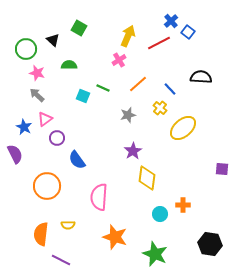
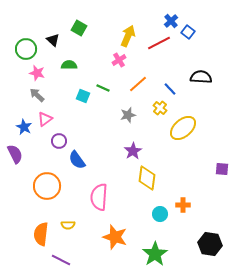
purple circle: moved 2 px right, 3 px down
green star: rotated 15 degrees clockwise
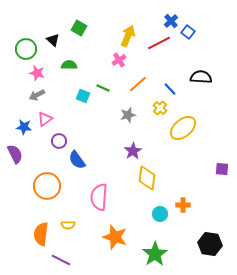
gray arrow: rotated 70 degrees counterclockwise
blue star: rotated 21 degrees counterclockwise
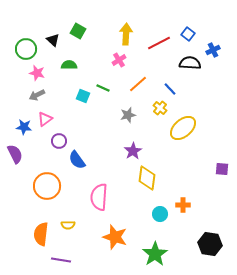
blue cross: moved 42 px right, 29 px down; rotated 16 degrees clockwise
green square: moved 1 px left, 3 px down
blue square: moved 2 px down
yellow arrow: moved 2 px left, 2 px up; rotated 20 degrees counterclockwise
black semicircle: moved 11 px left, 14 px up
purple line: rotated 18 degrees counterclockwise
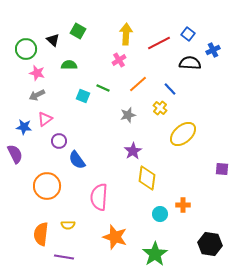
yellow ellipse: moved 6 px down
purple line: moved 3 px right, 3 px up
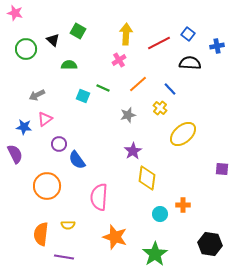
blue cross: moved 4 px right, 4 px up; rotated 16 degrees clockwise
pink star: moved 22 px left, 60 px up
purple circle: moved 3 px down
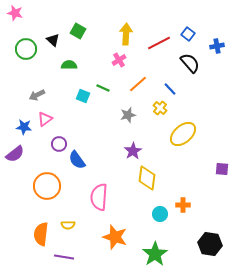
black semicircle: rotated 45 degrees clockwise
purple semicircle: rotated 78 degrees clockwise
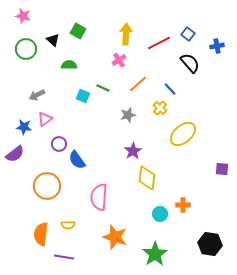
pink star: moved 8 px right, 3 px down
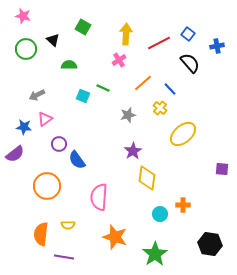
green square: moved 5 px right, 4 px up
orange line: moved 5 px right, 1 px up
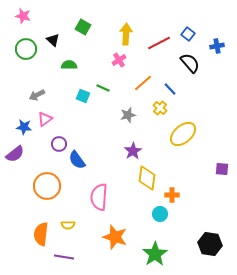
orange cross: moved 11 px left, 10 px up
